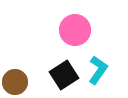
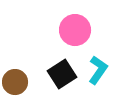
black square: moved 2 px left, 1 px up
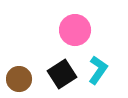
brown circle: moved 4 px right, 3 px up
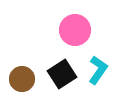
brown circle: moved 3 px right
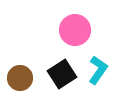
brown circle: moved 2 px left, 1 px up
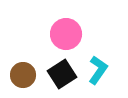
pink circle: moved 9 px left, 4 px down
brown circle: moved 3 px right, 3 px up
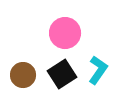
pink circle: moved 1 px left, 1 px up
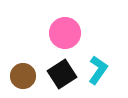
brown circle: moved 1 px down
